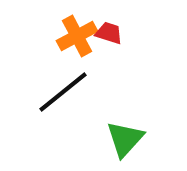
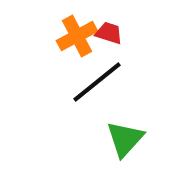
black line: moved 34 px right, 10 px up
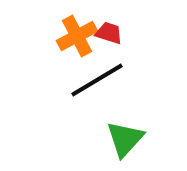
black line: moved 2 px up; rotated 8 degrees clockwise
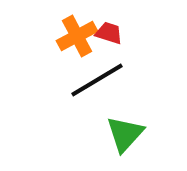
green triangle: moved 5 px up
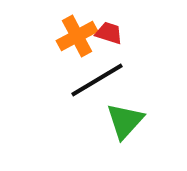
green triangle: moved 13 px up
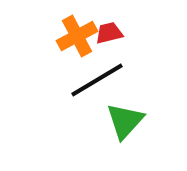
red trapezoid: rotated 32 degrees counterclockwise
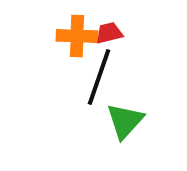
orange cross: rotated 30 degrees clockwise
black line: moved 2 px right, 3 px up; rotated 40 degrees counterclockwise
